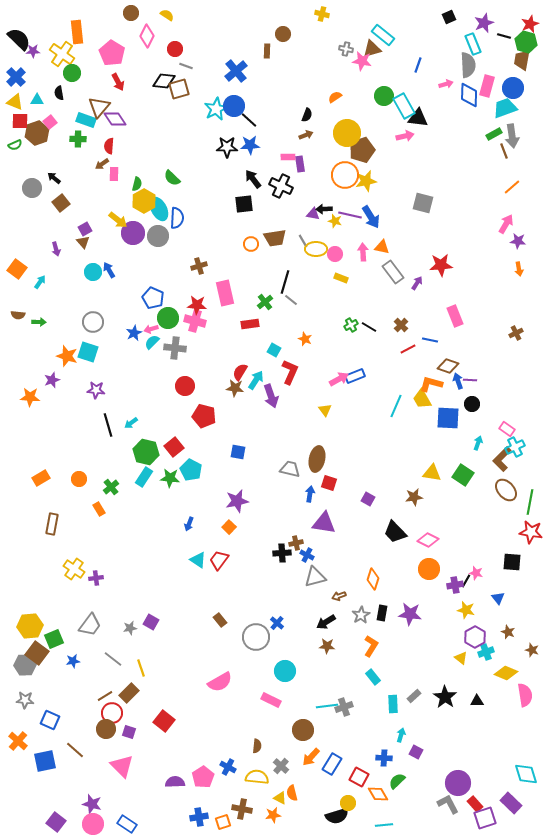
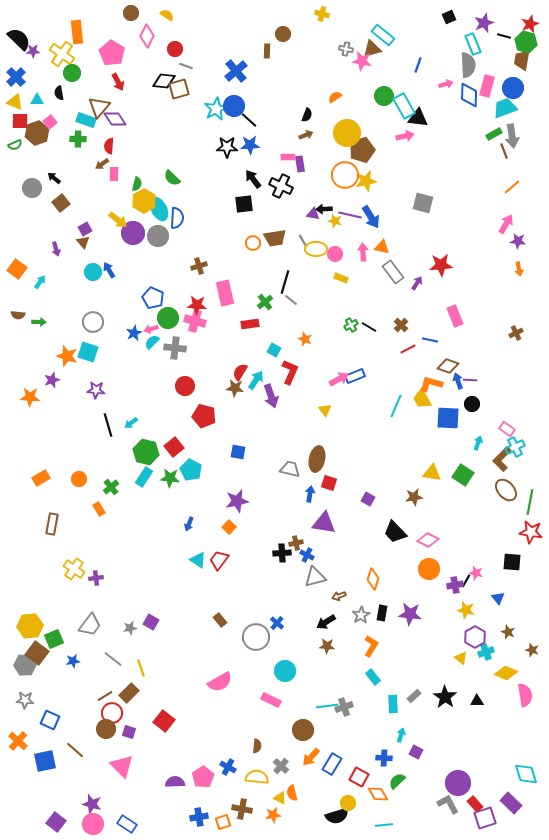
orange circle at (251, 244): moved 2 px right, 1 px up
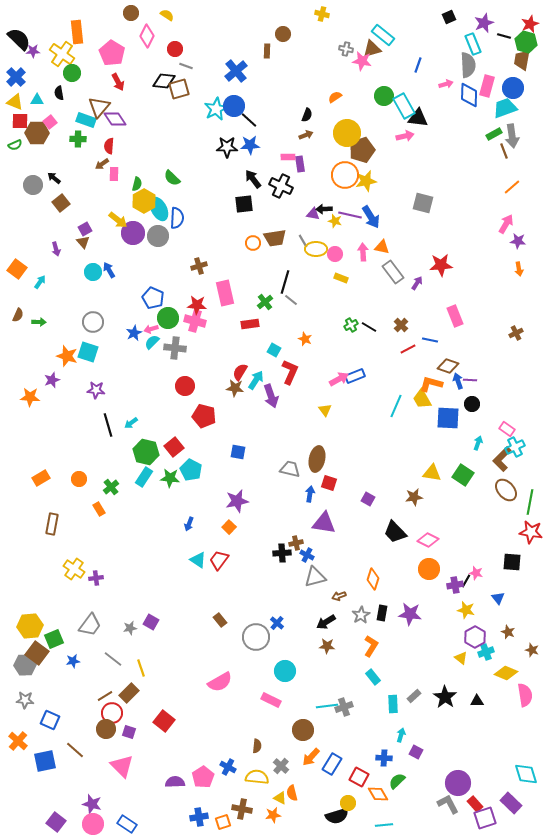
brown hexagon at (37, 133): rotated 20 degrees clockwise
gray circle at (32, 188): moved 1 px right, 3 px up
brown semicircle at (18, 315): rotated 72 degrees counterclockwise
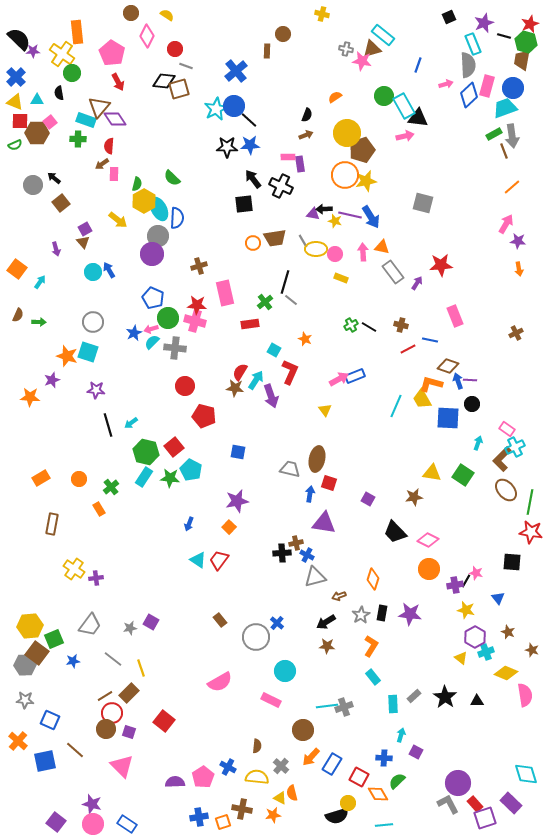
blue diamond at (469, 95): rotated 45 degrees clockwise
purple circle at (133, 233): moved 19 px right, 21 px down
brown cross at (401, 325): rotated 32 degrees counterclockwise
